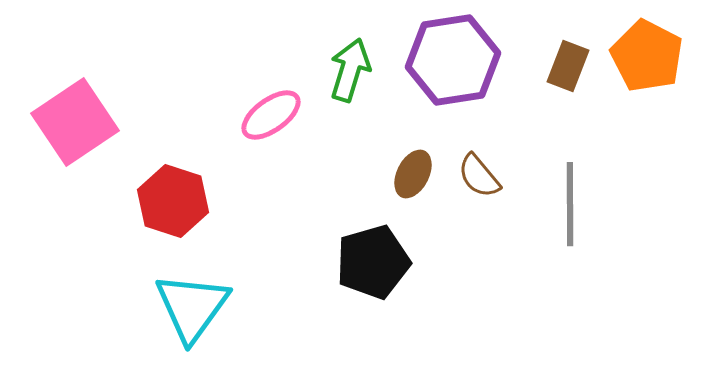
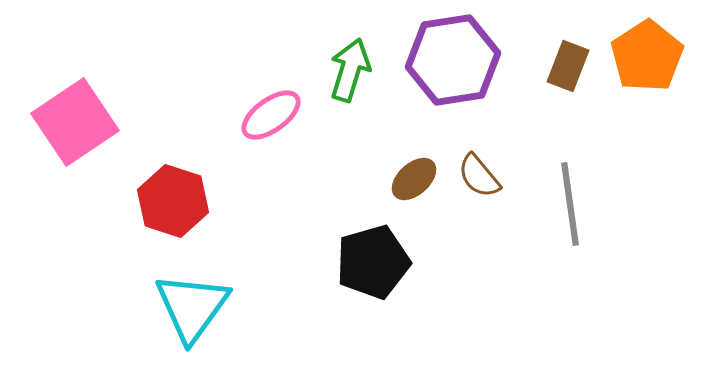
orange pentagon: rotated 12 degrees clockwise
brown ellipse: moved 1 px right, 5 px down; rotated 21 degrees clockwise
gray line: rotated 8 degrees counterclockwise
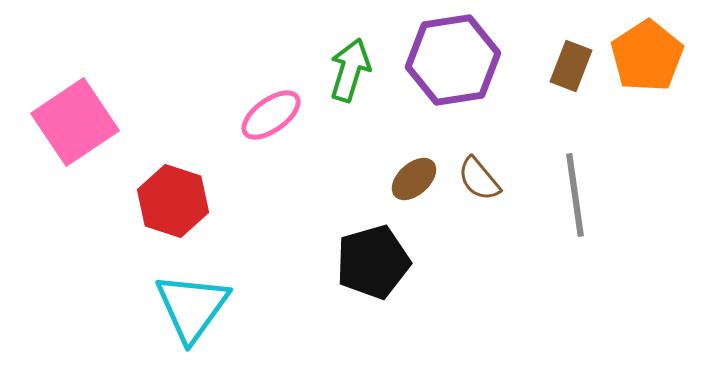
brown rectangle: moved 3 px right
brown semicircle: moved 3 px down
gray line: moved 5 px right, 9 px up
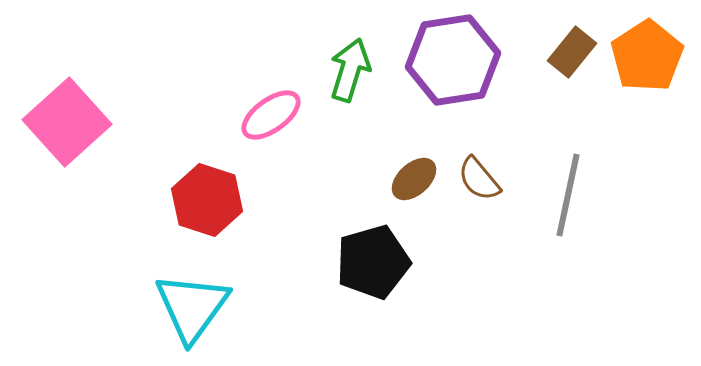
brown rectangle: moved 1 px right, 14 px up; rotated 18 degrees clockwise
pink square: moved 8 px left; rotated 8 degrees counterclockwise
gray line: moved 7 px left; rotated 20 degrees clockwise
red hexagon: moved 34 px right, 1 px up
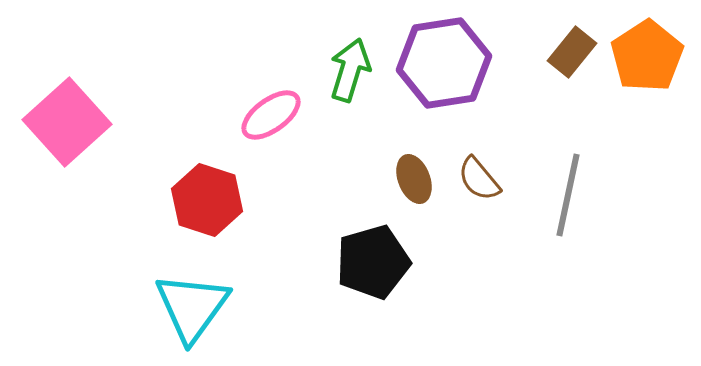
purple hexagon: moved 9 px left, 3 px down
brown ellipse: rotated 69 degrees counterclockwise
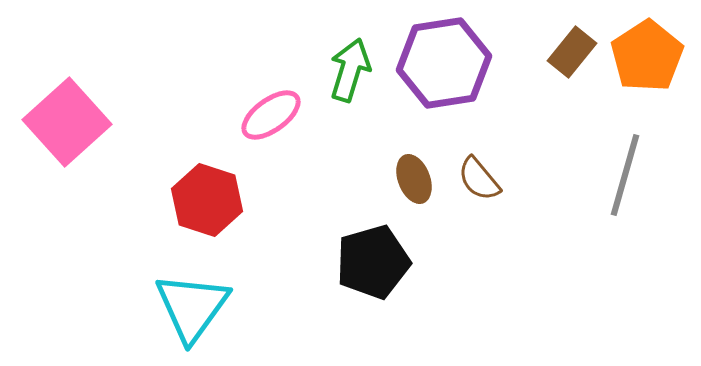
gray line: moved 57 px right, 20 px up; rotated 4 degrees clockwise
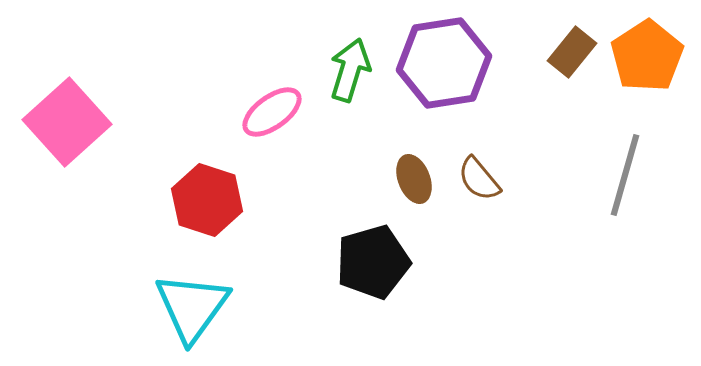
pink ellipse: moved 1 px right, 3 px up
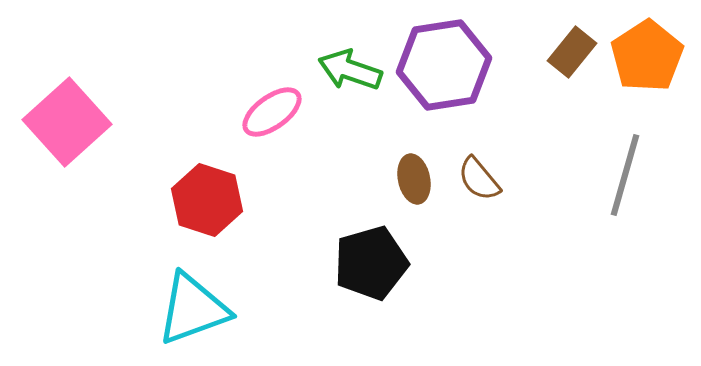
purple hexagon: moved 2 px down
green arrow: rotated 88 degrees counterclockwise
brown ellipse: rotated 9 degrees clockwise
black pentagon: moved 2 px left, 1 px down
cyan triangle: moved 1 px right, 2 px down; rotated 34 degrees clockwise
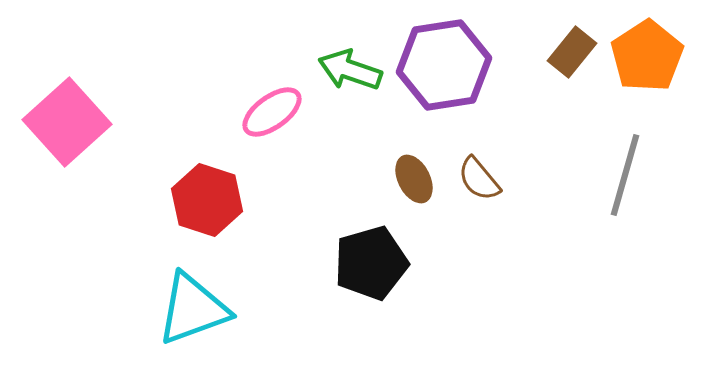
brown ellipse: rotated 15 degrees counterclockwise
